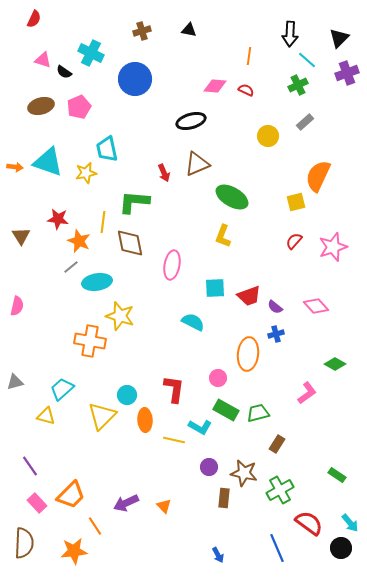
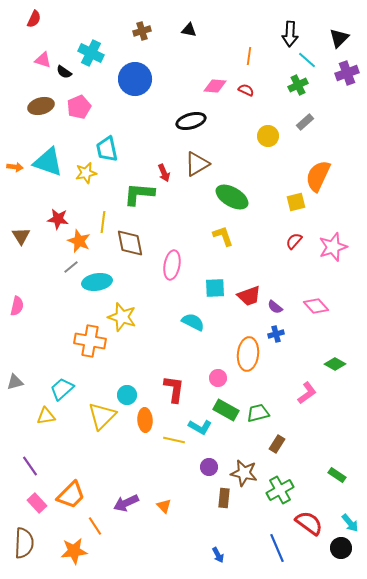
brown triangle at (197, 164): rotated 8 degrees counterclockwise
green L-shape at (134, 202): moved 5 px right, 8 px up
yellow L-shape at (223, 236): rotated 140 degrees clockwise
yellow star at (120, 316): moved 2 px right, 1 px down
yellow triangle at (46, 416): rotated 24 degrees counterclockwise
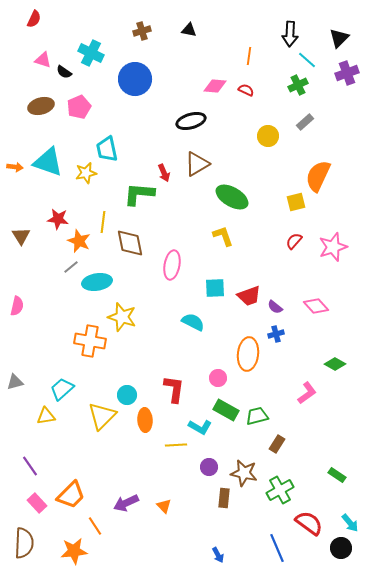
green trapezoid at (258, 413): moved 1 px left, 3 px down
yellow line at (174, 440): moved 2 px right, 5 px down; rotated 15 degrees counterclockwise
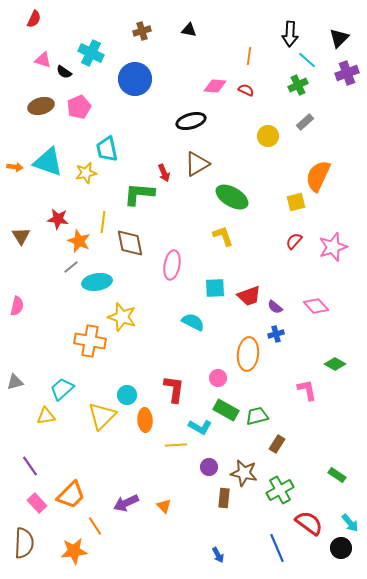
pink L-shape at (307, 393): moved 3 px up; rotated 65 degrees counterclockwise
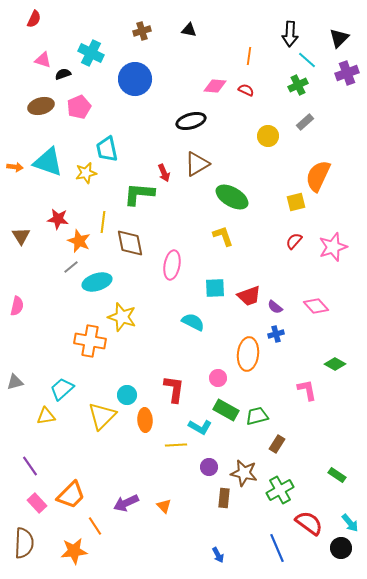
black semicircle at (64, 72): moved 1 px left, 2 px down; rotated 126 degrees clockwise
cyan ellipse at (97, 282): rotated 8 degrees counterclockwise
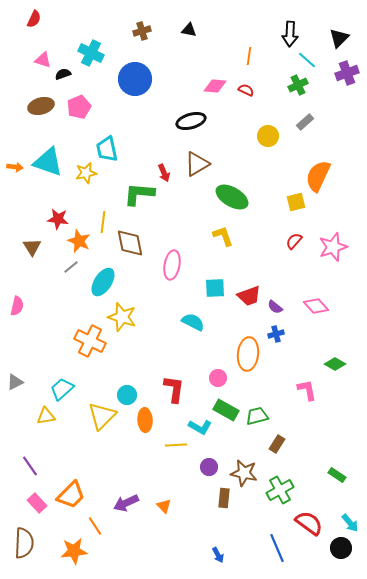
brown triangle at (21, 236): moved 11 px right, 11 px down
cyan ellipse at (97, 282): moved 6 px right; rotated 40 degrees counterclockwise
orange cross at (90, 341): rotated 16 degrees clockwise
gray triangle at (15, 382): rotated 12 degrees counterclockwise
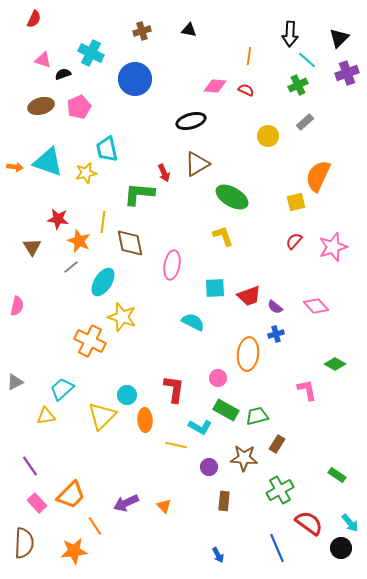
yellow line at (176, 445): rotated 15 degrees clockwise
brown star at (244, 473): moved 15 px up; rotated 8 degrees counterclockwise
brown rectangle at (224, 498): moved 3 px down
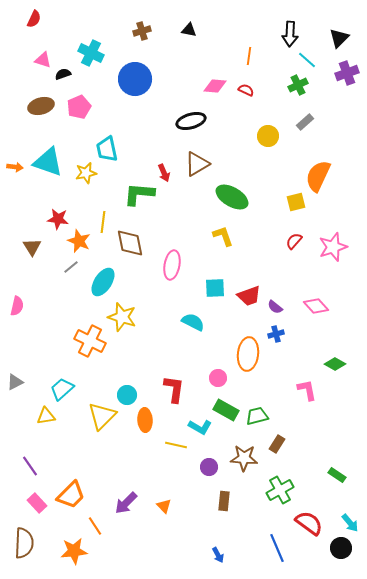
purple arrow at (126, 503): rotated 20 degrees counterclockwise
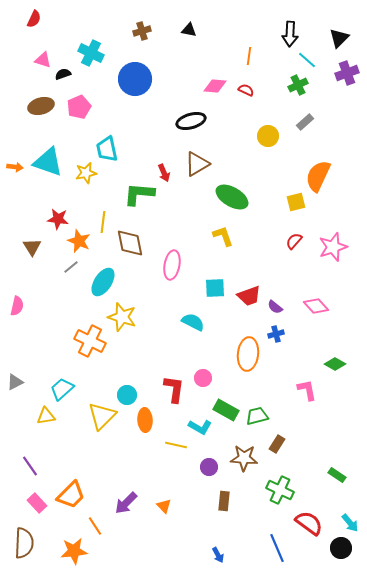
pink circle at (218, 378): moved 15 px left
green cross at (280, 490): rotated 36 degrees counterclockwise
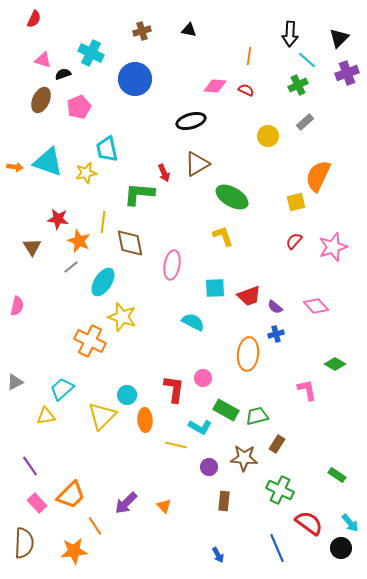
brown ellipse at (41, 106): moved 6 px up; rotated 50 degrees counterclockwise
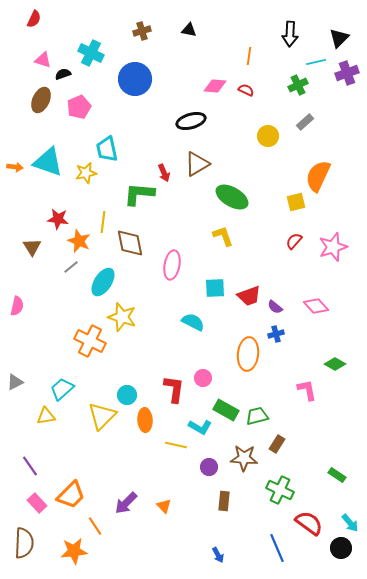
cyan line at (307, 60): moved 9 px right, 2 px down; rotated 54 degrees counterclockwise
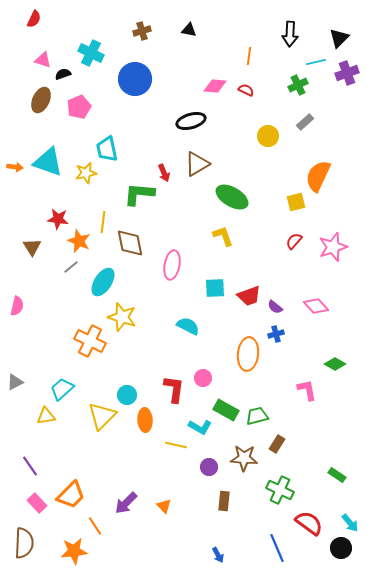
cyan semicircle at (193, 322): moved 5 px left, 4 px down
